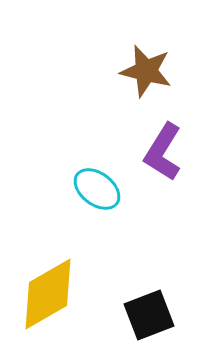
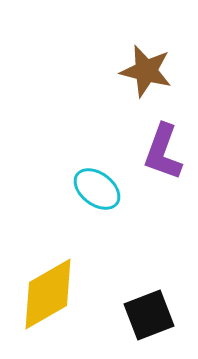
purple L-shape: rotated 12 degrees counterclockwise
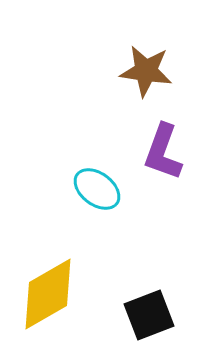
brown star: rotated 6 degrees counterclockwise
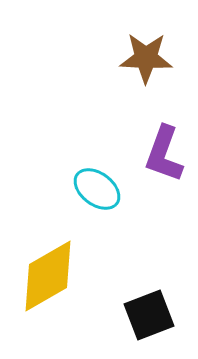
brown star: moved 13 px up; rotated 6 degrees counterclockwise
purple L-shape: moved 1 px right, 2 px down
yellow diamond: moved 18 px up
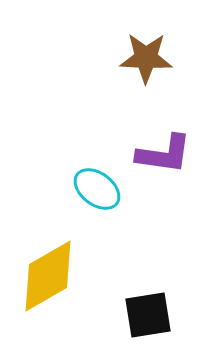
purple L-shape: rotated 102 degrees counterclockwise
black square: moved 1 px left; rotated 12 degrees clockwise
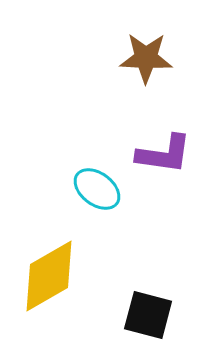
yellow diamond: moved 1 px right
black square: rotated 24 degrees clockwise
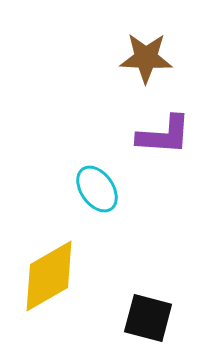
purple L-shape: moved 19 px up; rotated 4 degrees counterclockwise
cyan ellipse: rotated 18 degrees clockwise
black square: moved 3 px down
